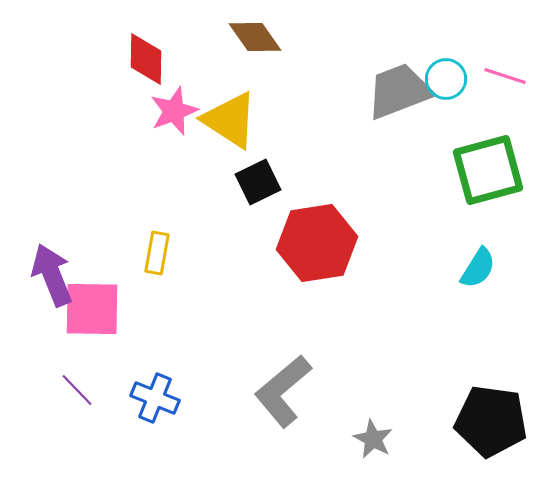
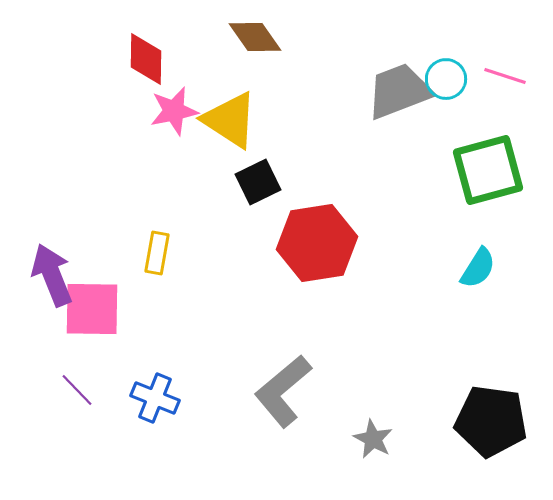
pink star: rotated 9 degrees clockwise
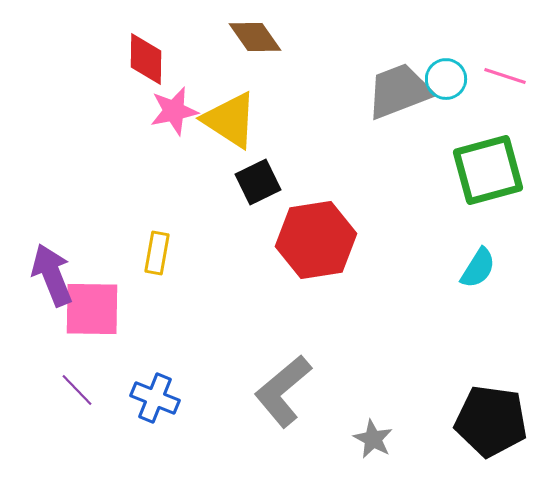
red hexagon: moved 1 px left, 3 px up
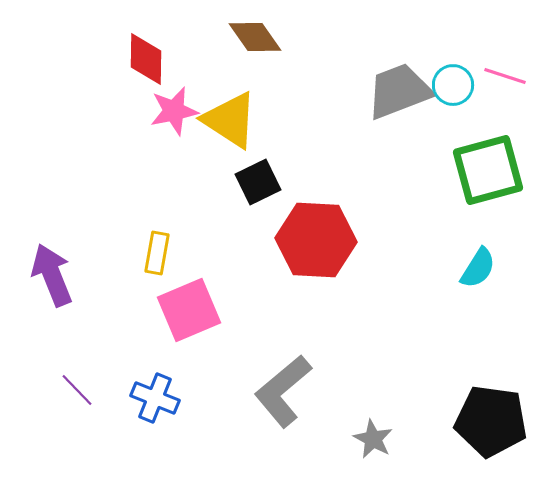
cyan circle: moved 7 px right, 6 px down
red hexagon: rotated 12 degrees clockwise
pink square: moved 97 px right, 1 px down; rotated 24 degrees counterclockwise
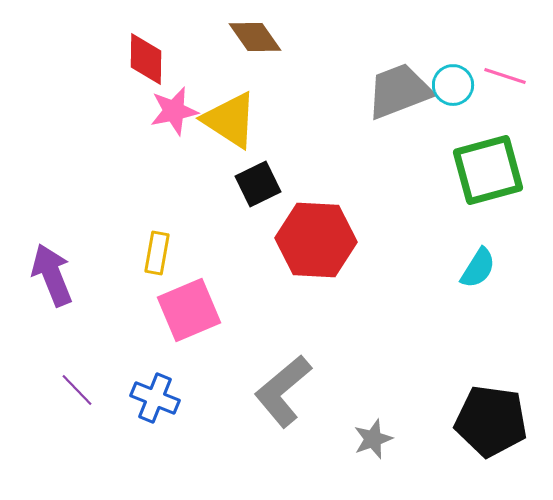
black square: moved 2 px down
gray star: rotated 24 degrees clockwise
